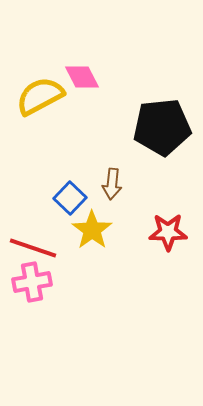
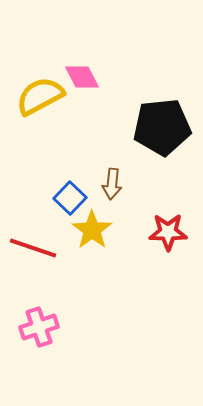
pink cross: moved 7 px right, 45 px down; rotated 9 degrees counterclockwise
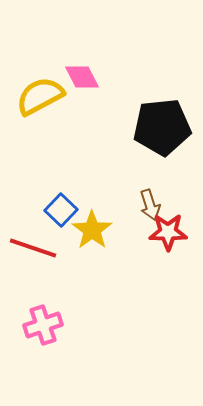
brown arrow: moved 38 px right, 21 px down; rotated 24 degrees counterclockwise
blue square: moved 9 px left, 12 px down
pink cross: moved 4 px right, 2 px up
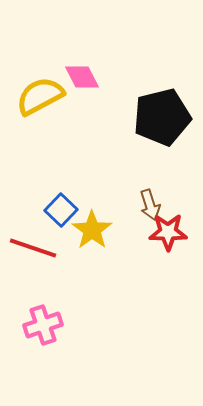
black pentagon: moved 10 px up; rotated 8 degrees counterclockwise
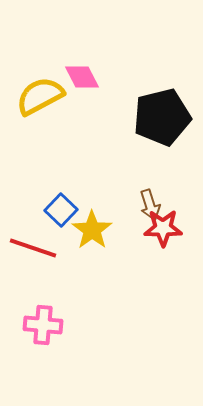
red star: moved 5 px left, 4 px up
pink cross: rotated 24 degrees clockwise
